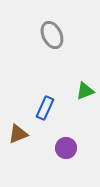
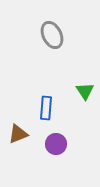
green triangle: rotated 42 degrees counterclockwise
blue rectangle: moved 1 px right; rotated 20 degrees counterclockwise
purple circle: moved 10 px left, 4 px up
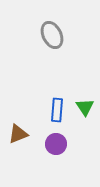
green triangle: moved 16 px down
blue rectangle: moved 11 px right, 2 px down
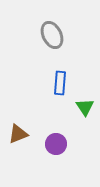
blue rectangle: moved 3 px right, 27 px up
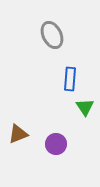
blue rectangle: moved 10 px right, 4 px up
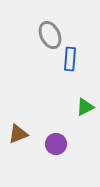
gray ellipse: moved 2 px left
blue rectangle: moved 20 px up
green triangle: rotated 36 degrees clockwise
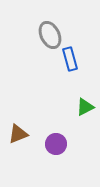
blue rectangle: rotated 20 degrees counterclockwise
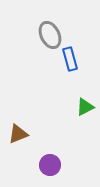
purple circle: moved 6 px left, 21 px down
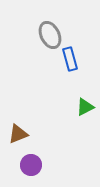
purple circle: moved 19 px left
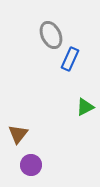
gray ellipse: moved 1 px right
blue rectangle: rotated 40 degrees clockwise
brown triangle: rotated 30 degrees counterclockwise
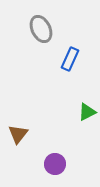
gray ellipse: moved 10 px left, 6 px up
green triangle: moved 2 px right, 5 px down
purple circle: moved 24 px right, 1 px up
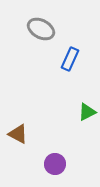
gray ellipse: rotated 36 degrees counterclockwise
brown triangle: rotated 40 degrees counterclockwise
